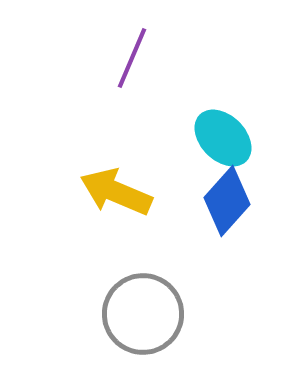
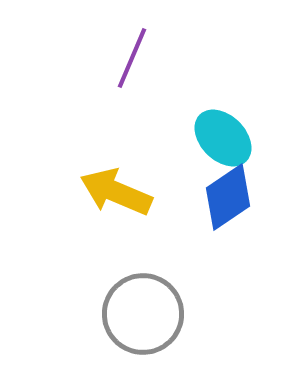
blue diamond: moved 1 px right, 4 px up; rotated 14 degrees clockwise
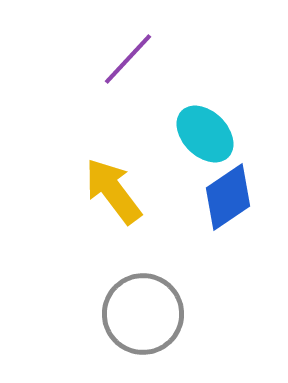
purple line: moved 4 px left, 1 px down; rotated 20 degrees clockwise
cyan ellipse: moved 18 px left, 4 px up
yellow arrow: moved 3 px left, 1 px up; rotated 30 degrees clockwise
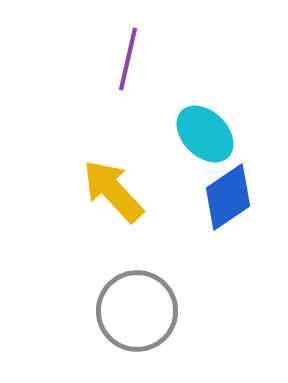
purple line: rotated 30 degrees counterclockwise
yellow arrow: rotated 6 degrees counterclockwise
gray circle: moved 6 px left, 3 px up
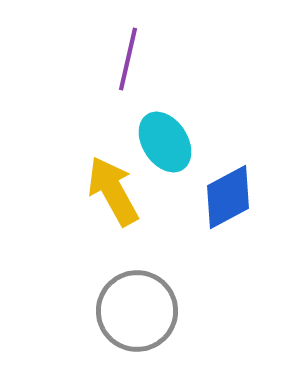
cyan ellipse: moved 40 px left, 8 px down; rotated 12 degrees clockwise
yellow arrow: rotated 14 degrees clockwise
blue diamond: rotated 6 degrees clockwise
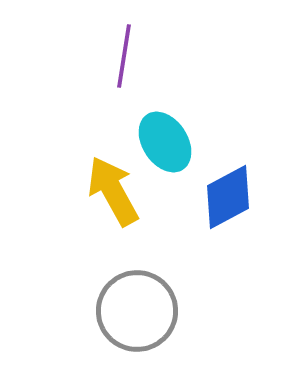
purple line: moved 4 px left, 3 px up; rotated 4 degrees counterclockwise
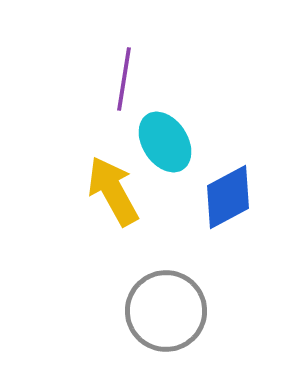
purple line: moved 23 px down
gray circle: moved 29 px right
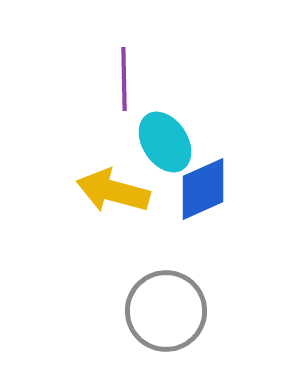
purple line: rotated 10 degrees counterclockwise
yellow arrow: rotated 46 degrees counterclockwise
blue diamond: moved 25 px left, 8 px up; rotated 4 degrees clockwise
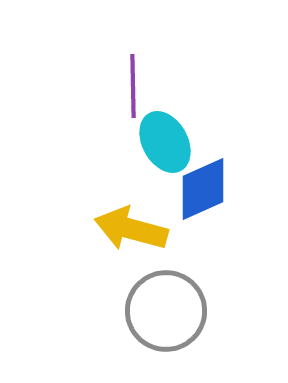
purple line: moved 9 px right, 7 px down
cyan ellipse: rotated 4 degrees clockwise
yellow arrow: moved 18 px right, 38 px down
